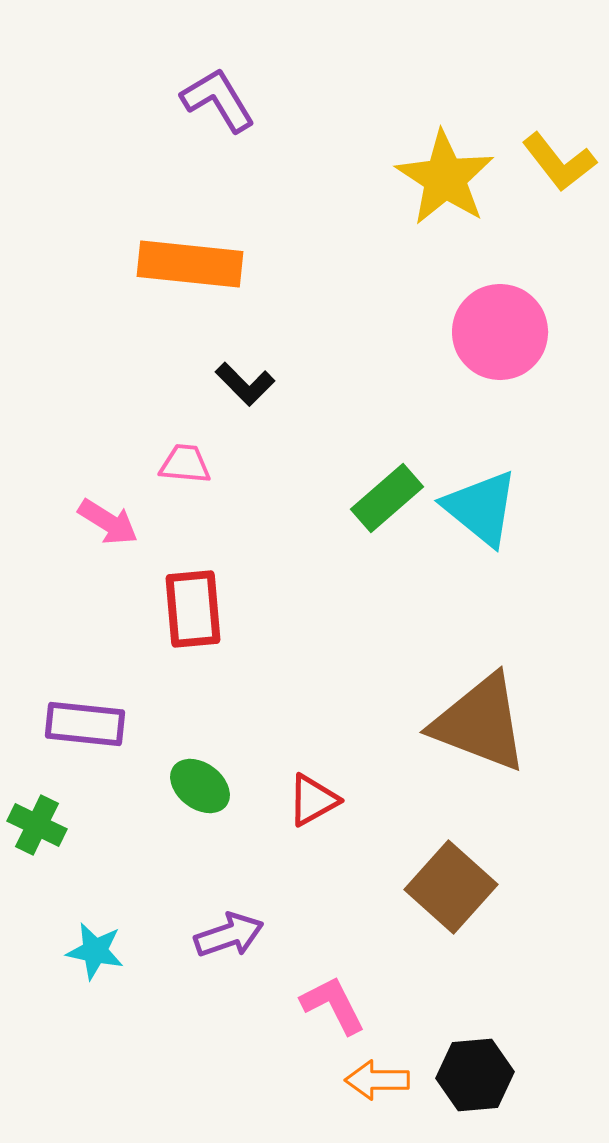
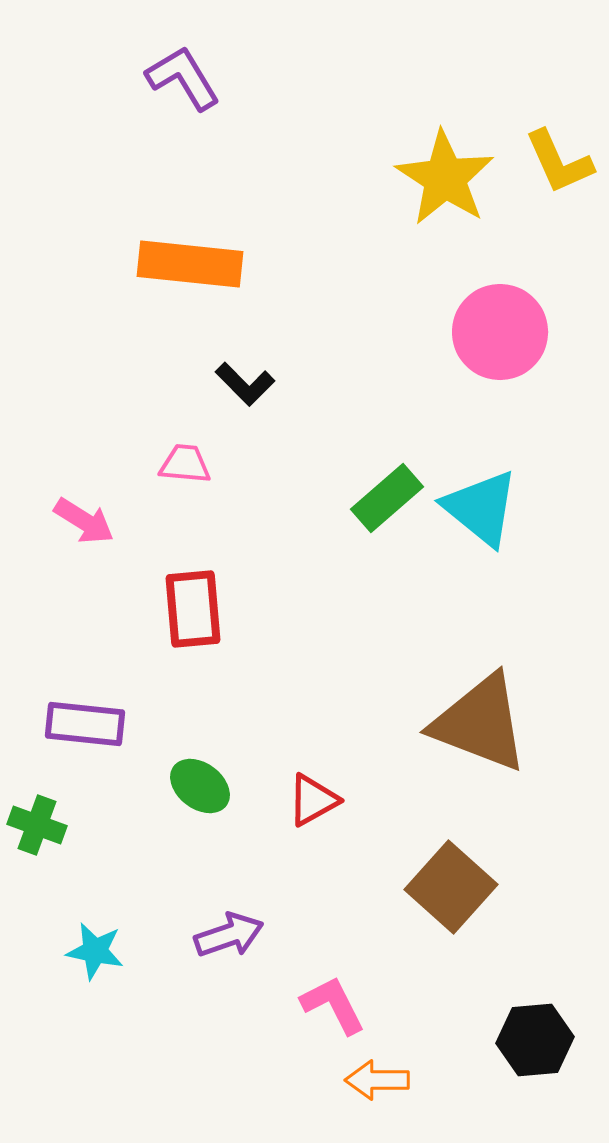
purple L-shape: moved 35 px left, 22 px up
yellow L-shape: rotated 14 degrees clockwise
pink arrow: moved 24 px left, 1 px up
green cross: rotated 6 degrees counterclockwise
black hexagon: moved 60 px right, 35 px up
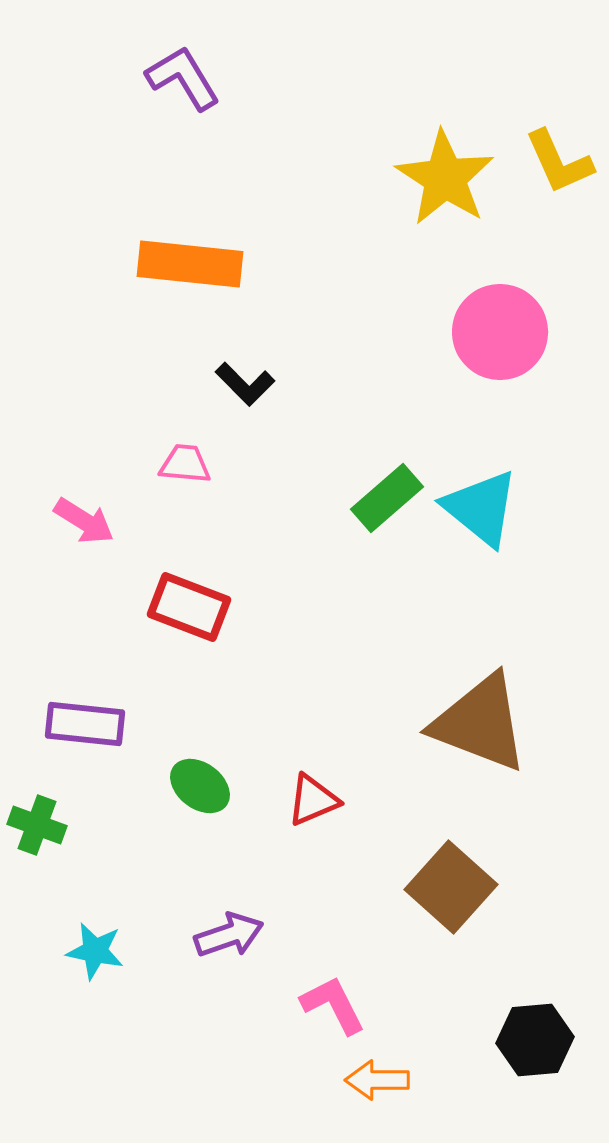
red rectangle: moved 4 px left, 2 px up; rotated 64 degrees counterclockwise
red triangle: rotated 6 degrees clockwise
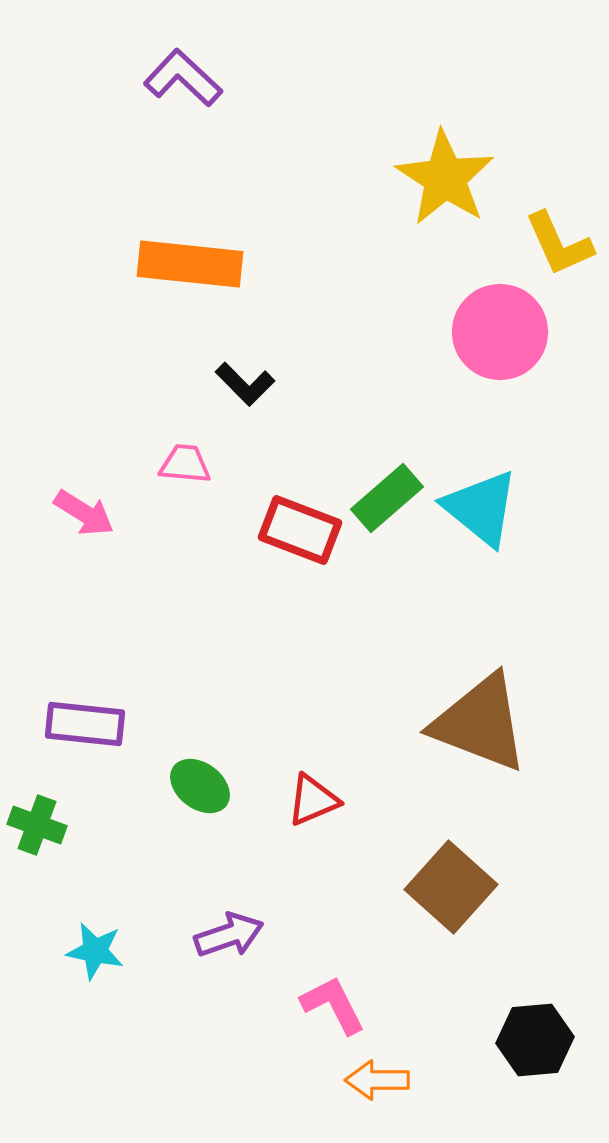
purple L-shape: rotated 16 degrees counterclockwise
yellow L-shape: moved 82 px down
pink arrow: moved 8 px up
red rectangle: moved 111 px right, 77 px up
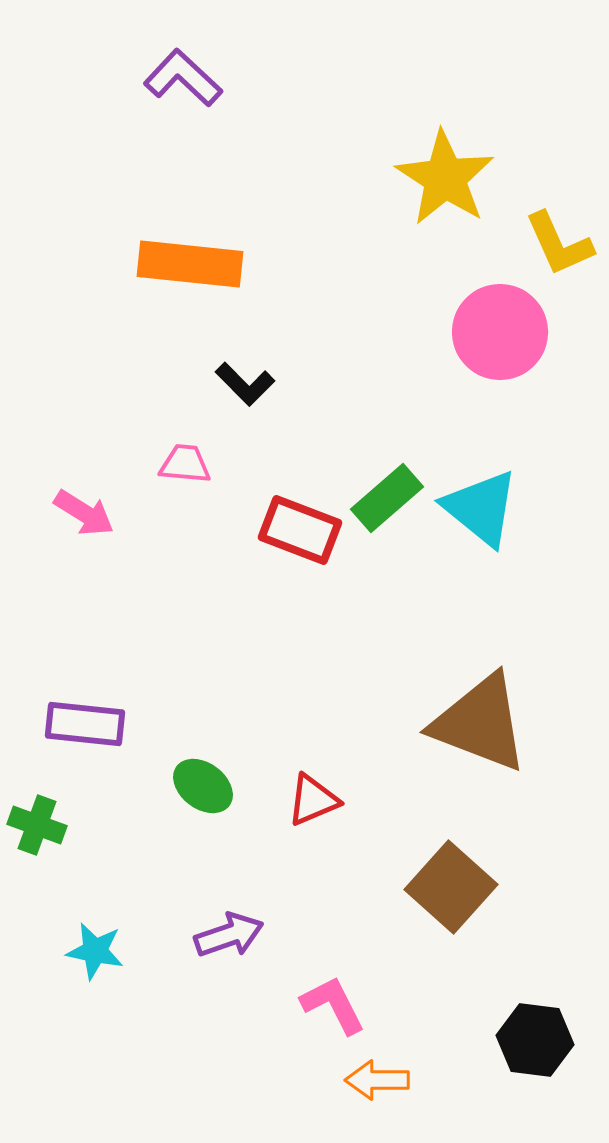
green ellipse: moved 3 px right
black hexagon: rotated 12 degrees clockwise
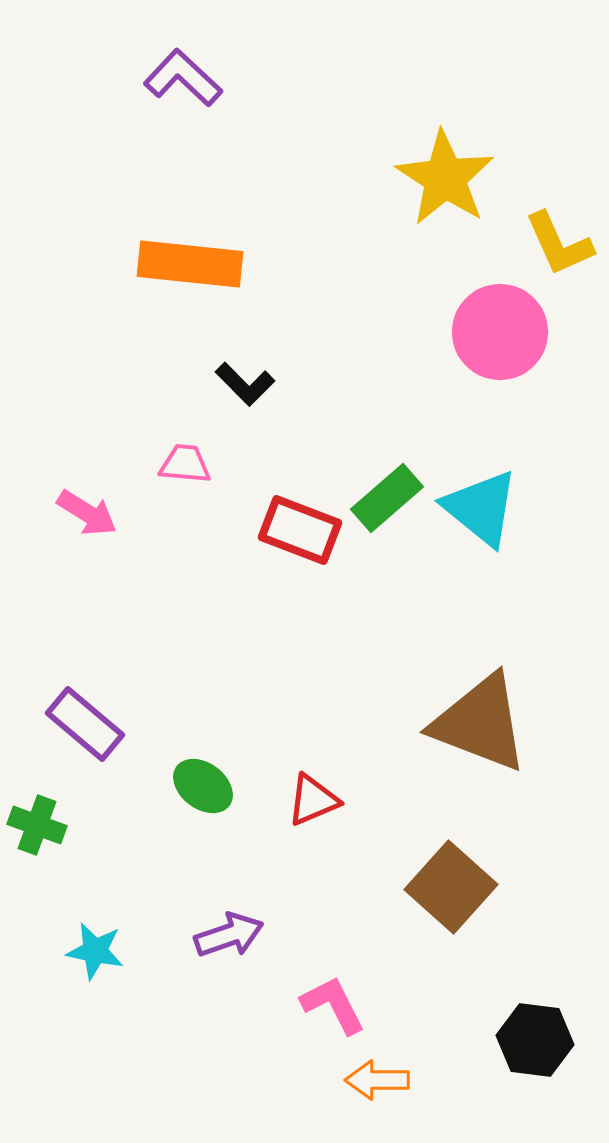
pink arrow: moved 3 px right
purple rectangle: rotated 34 degrees clockwise
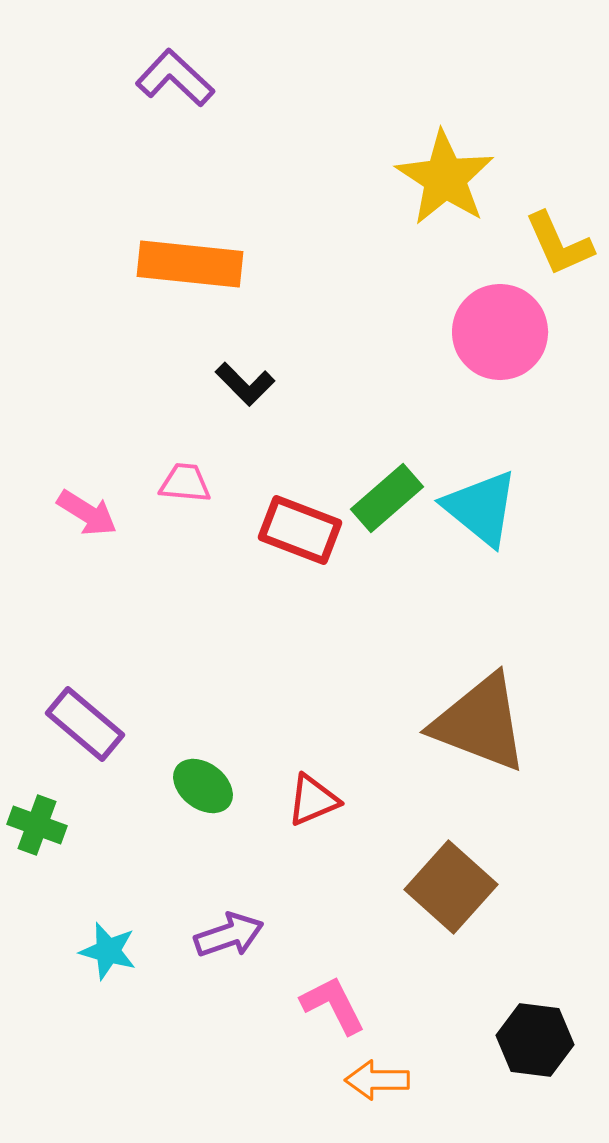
purple L-shape: moved 8 px left
pink trapezoid: moved 19 px down
cyan star: moved 13 px right; rotated 4 degrees clockwise
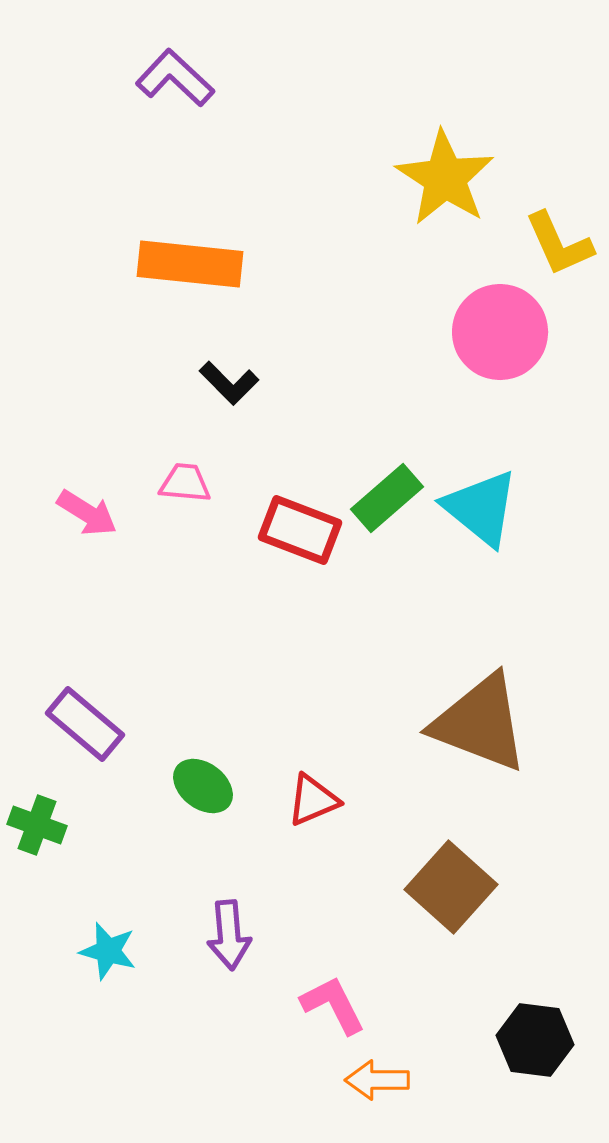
black L-shape: moved 16 px left, 1 px up
purple arrow: rotated 104 degrees clockwise
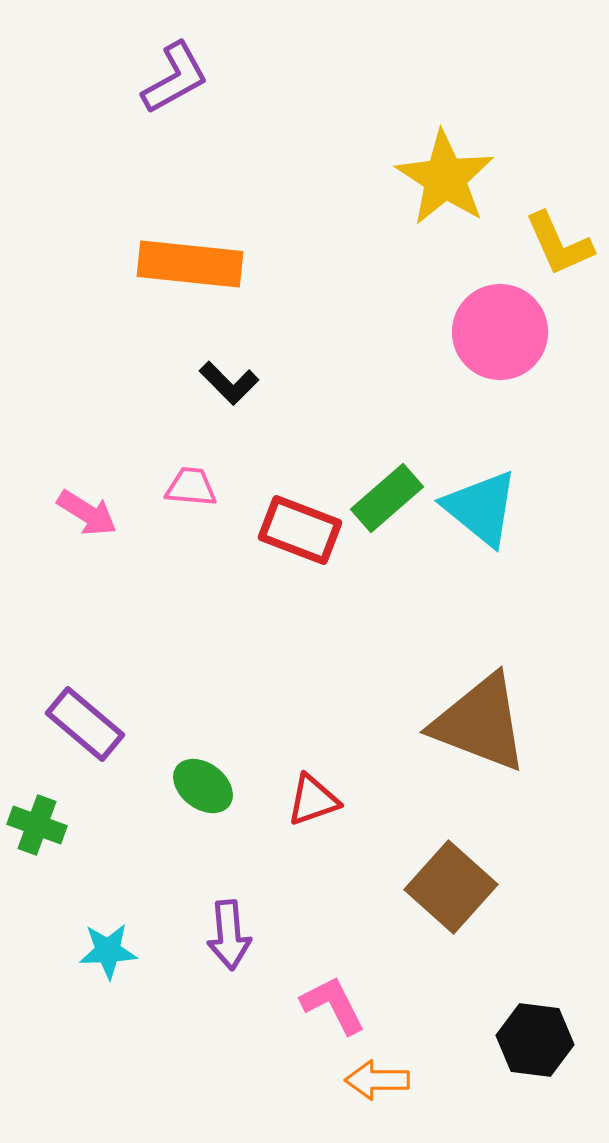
purple L-shape: rotated 108 degrees clockwise
pink trapezoid: moved 6 px right, 4 px down
red triangle: rotated 4 degrees clockwise
cyan star: rotated 18 degrees counterclockwise
